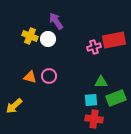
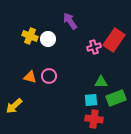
purple arrow: moved 14 px right
red rectangle: rotated 45 degrees counterclockwise
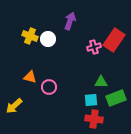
purple arrow: rotated 54 degrees clockwise
pink circle: moved 11 px down
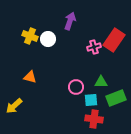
pink circle: moved 27 px right
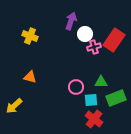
purple arrow: moved 1 px right
white circle: moved 37 px right, 5 px up
red cross: rotated 30 degrees clockwise
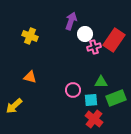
pink circle: moved 3 px left, 3 px down
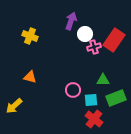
green triangle: moved 2 px right, 2 px up
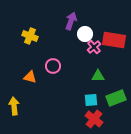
red rectangle: rotated 65 degrees clockwise
pink cross: rotated 24 degrees counterclockwise
green triangle: moved 5 px left, 4 px up
pink circle: moved 20 px left, 24 px up
yellow arrow: rotated 126 degrees clockwise
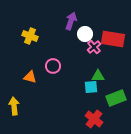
red rectangle: moved 1 px left, 1 px up
cyan square: moved 13 px up
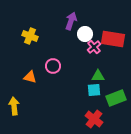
cyan square: moved 3 px right, 3 px down
